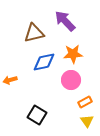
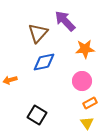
brown triangle: moved 4 px right; rotated 35 degrees counterclockwise
orange star: moved 12 px right, 5 px up
pink circle: moved 11 px right, 1 px down
orange rectangle: moved 5 px right, 1 px down
yellow triangle: moved 2 px down
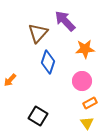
blue diamond: moved 4 px right; rotated 60 degrees counterclockwise
orange arrow: rotated 32 degrees counterclockwise
black square: moved 1 px right, 1 px down
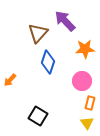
orange rectangle: rotated 48 degrees counterclockwise
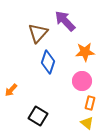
orange star: moved 3 px down
orange arrow: moved 1 px right, 10 px down
yellow triangle: rotated 16 degrees counterclockwise
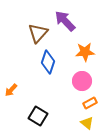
orange rectangle: rotated 48 degrees clockwise
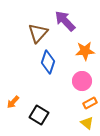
orange star: moved 1 px up
orange arrow: moved 2 px right, 12 px down
black square: moved 1 px right, 1 px up
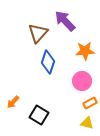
yellow triangle: rotated 24 degrees counterclockwise
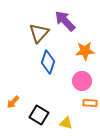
brown triangle: moved 1 px right
orange rectangle: rotated 32 degrees clockwise
yellow triangle: moved 21 px left
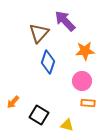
orange rectangle: moved 2 px left
yellow triangle: moved 1 px right, 2 px down
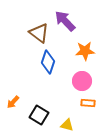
brown triangle: rotated 35 degrees counterclockwise
